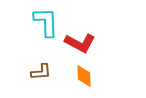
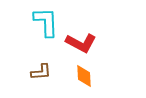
red L-shape: moved 1 px right
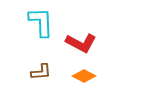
cyan L-shape: moved 5 px left
orange diamond: rotated 60 degrees counterclockwise
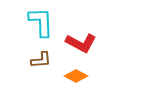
brown L-shape: moved 12 px up
orange diamond: moved 8 px left
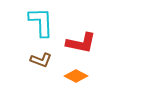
red L-shape: rotated 16 degrees counterclockwise
brown L-shape: rotated 25 degrees clockwise
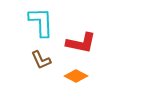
brown L-shape: rotated 45 degrees clockwise
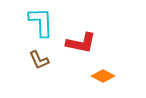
brown L-shape: moved 2 px left
orange diamond: moved 27 px right
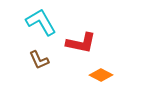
cyan L-shape: rotated 28 degrees counterclockwise
orange diamond: moved 2 px left, 1 px up
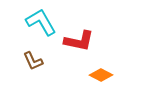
red L-shape: moved 2 px left, 2 px up
brown L-shape: moved 6 px left, 1 px down
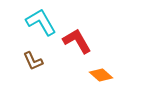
red L-shape: moved 2 px left; rotated 132 degrees counterclockwise
orange diamond: rotated 15 degrees clockwise
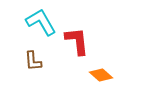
red L-shape: rotated 24 degrees clockwise
brown L-shape: rotated 20 degrees clockwise
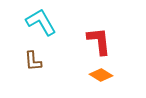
red L-shape: moved 22 px right
orange diamond: rotated 10 degrees counterclockwise
